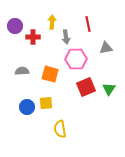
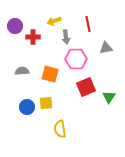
yellow arrow: moved 2 px right, 1 px up; rotated 112 degrees counterclockwise
green triangle: moved 8 px down
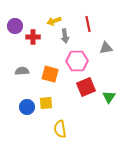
gray arrow: moved 1 px left, 1 px up
pink hexagon: moved 1 px right, 2 px down
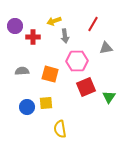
red line: moved 5 px right; rotated 42 degrees clockwise
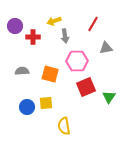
yellow semicircle: moved 4 px right, 3 px up
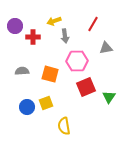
yellow square: rotated 16 degrees counterclockwise
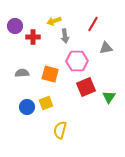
gray semicircle: moved 2 px down
yellow semicircle: moved 4 px left, 4 px down; rotated 24 degrees clockwise
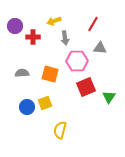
gray arrow: moved 2 px down
gray triangle: moved 6 px left; rotated 16 degrees clockwise
yellow square: moved 1 px left
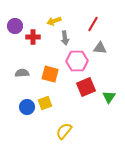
yellow semicircle: moved 4 px right, 1 px down; rotated 24 degrees clockwise
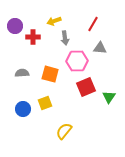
blue circle: moved 4 px left, 2 px down
